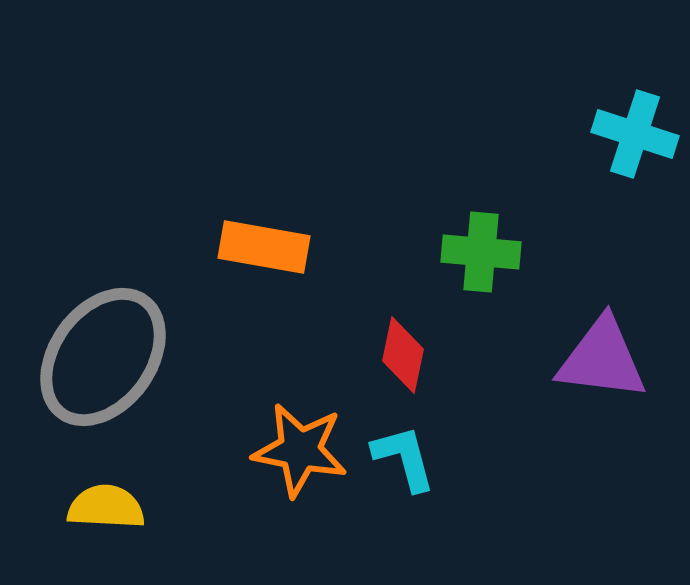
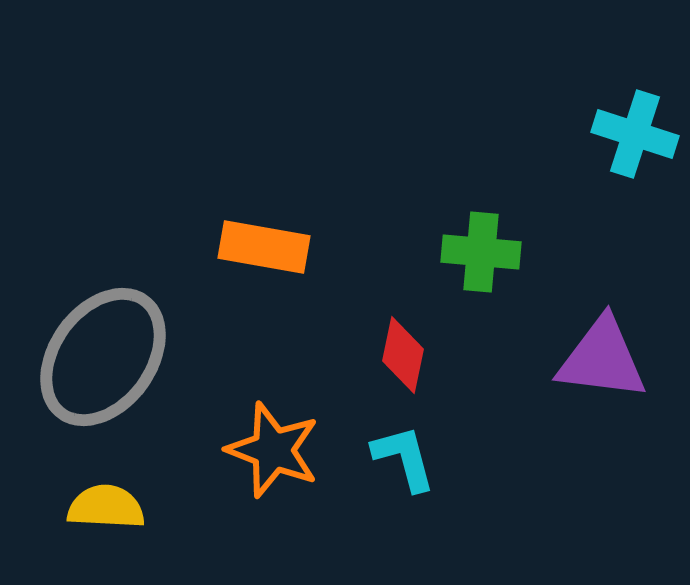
orange star: moved 27 px left; rotated 10 degrees clockwise
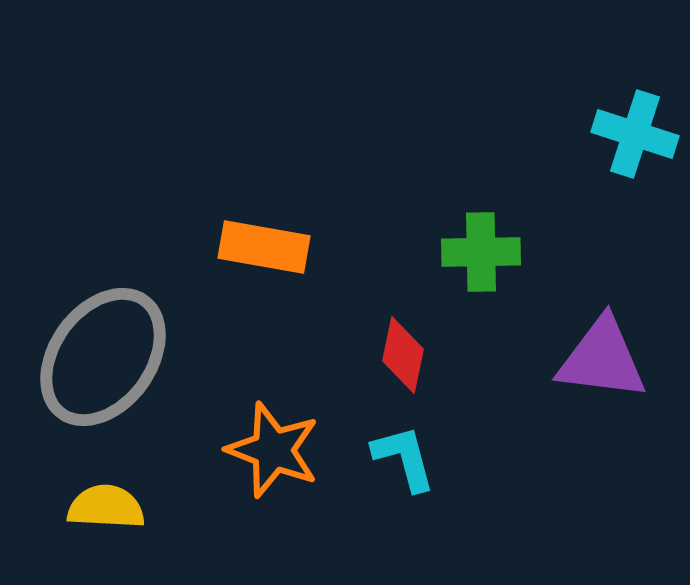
green cross: rotated 6 degrees counterclockwise
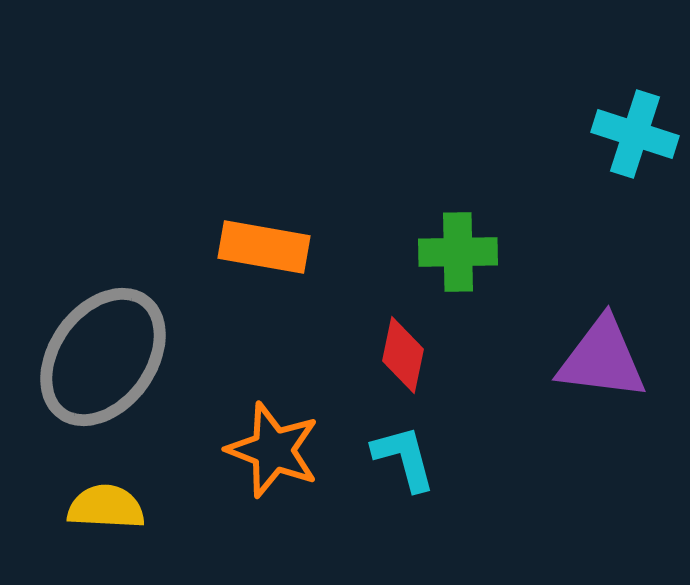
green cross: moved 23 px left
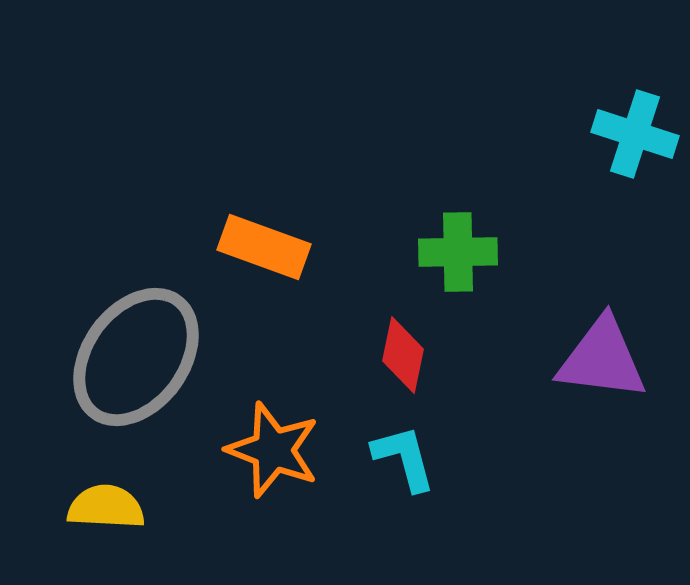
orange rectangle: rotated 10 degrees clockwise
gray ellipse: moved 33 px right
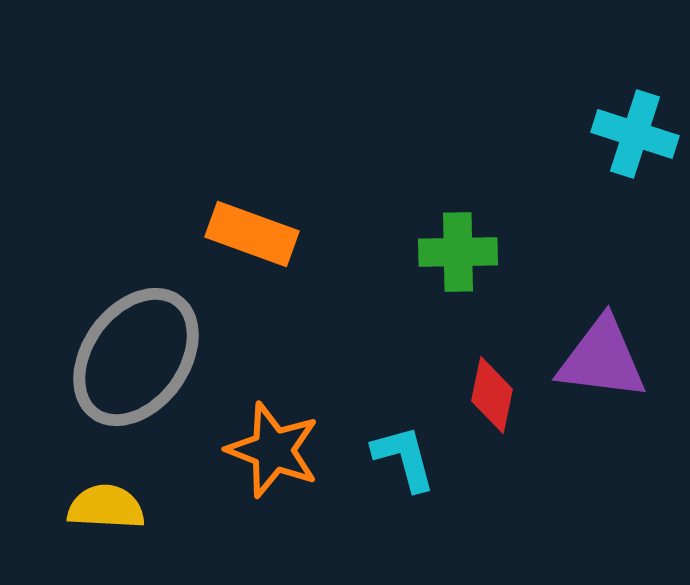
orange rectangle: moved 12 px left, 13 px up
red diamond: moved 89 px right, 40 px down
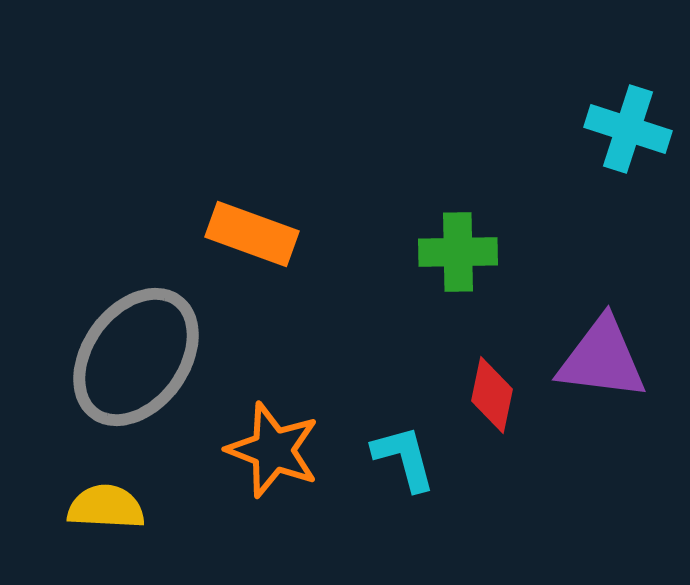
cyan cross: moved 7 px left, 5 px up
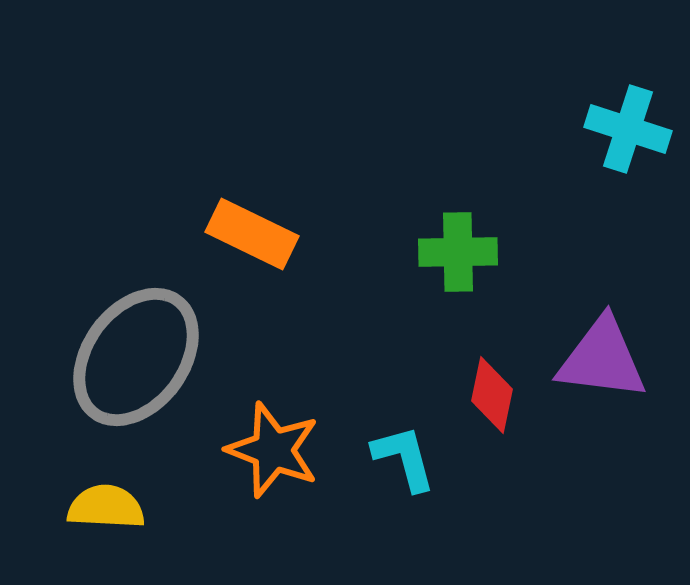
orange rectangle: rotated 6 degrees clockwise
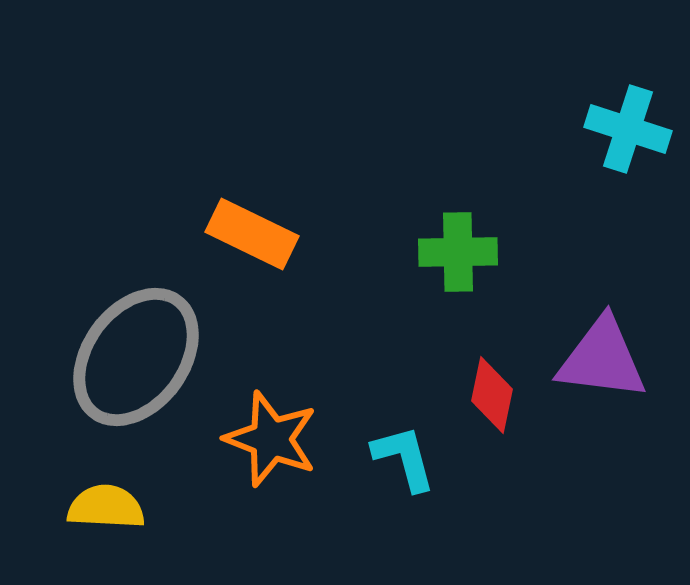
orange star: moved 2 px left, 11 px up
